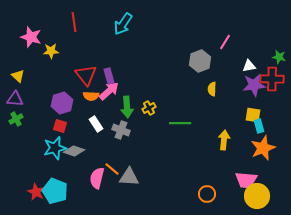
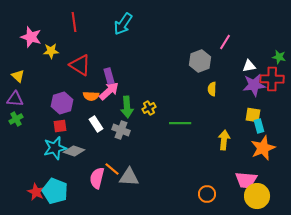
red triangle: moved 6 px left, 10 px up; rotated 20 degrees counterclockwise
red square: rotated 24 degrees counterclockwise
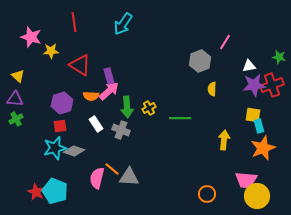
red cross: moved 6 px down; rotated 20 degrees counterclockwise
green line: moved 5 px up
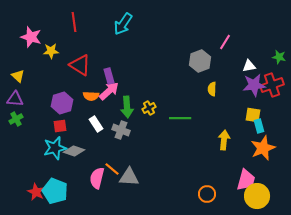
pink trapezoid: rotated 80 degrees counterclockwise
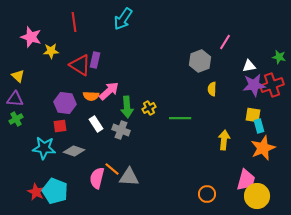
cyan arrow: moved 5 px up
purple rectangle: moved 14 px left, 16 px up; rotated 28 degrees clockwise
purple hexagon: moved 3 px right; rotated 25 degrees clockwise
cyan star: moved 11 px left; rotated 20 degrees clockwise
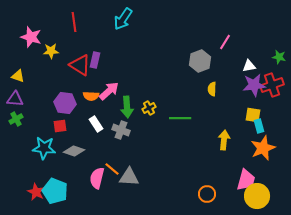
yellow triangle: rotated 24 degrees counterclockwise
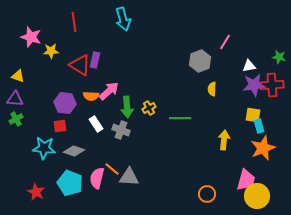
cyan arrow: rotated 50 degrees counterclockwise
red cross: rotated 15 degrees clockwise
cyan pentagon: moved 15 px right, 8 px up
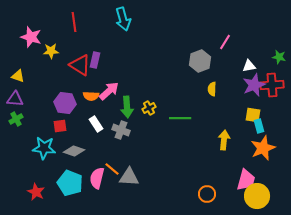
purple star: rotated 15 degrees counterclockwise
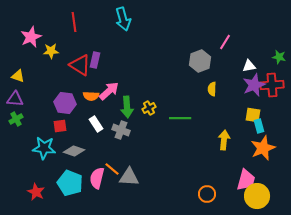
pink star: rotated 30 degrees clockwise
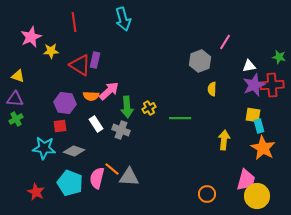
orange star: rotated 20 degrees counterclockwise
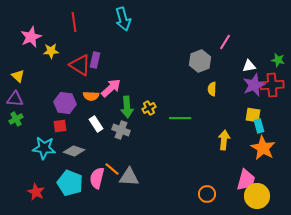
green star: moved 1 px left, 3 px down
yellow triangle: rotated 24 degrees clockwise
pink arrow: moved 2 px right, 3 px up
